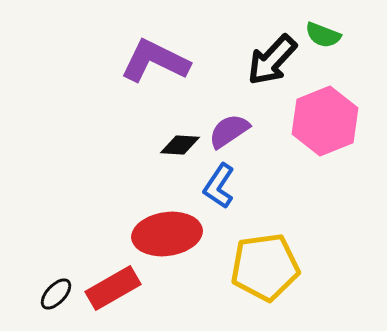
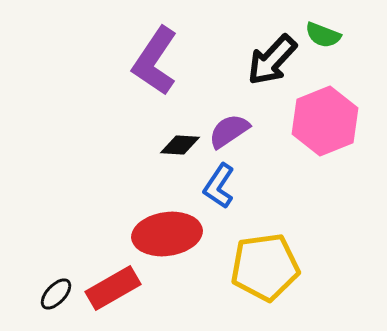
purple L-shape: rotated 82 degrees counterclockwise
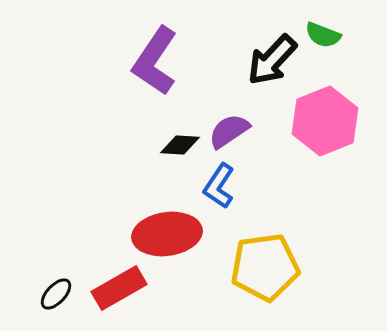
red rectangle: moved 6 px right
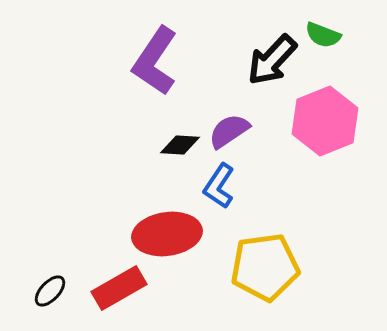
black ellipse: moved 6 px left, 3 px up
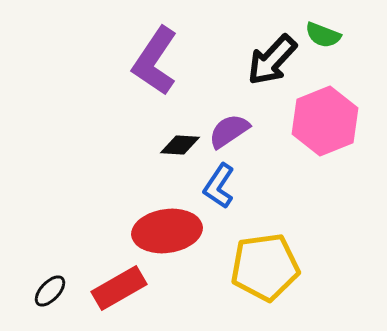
red ellipse: moved 3 px up
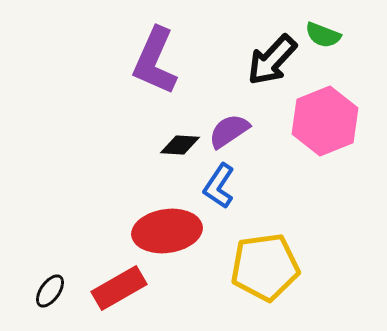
purple L-shape: rotated 10 degrees counterclockwise
black ellipse: rotated 8 degrees counterclockwise
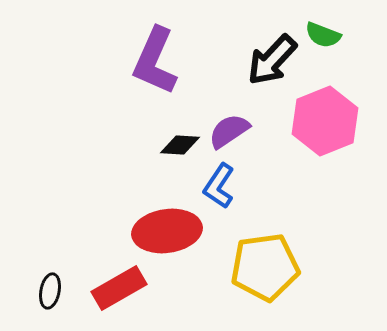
black ellipse: rotated 24 degrees counterclockwise
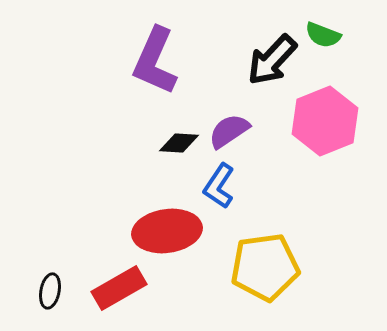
black diamond: moved 1 px left, 2 px up
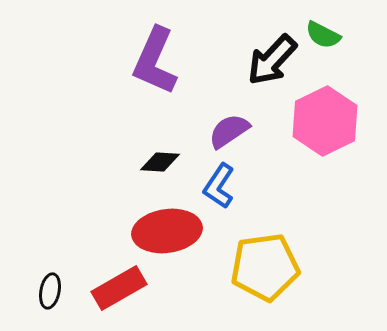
green semicircle: rotated 6 degrees clockwise
pink hexagon: rotated 4 degrees counterclockwise
black diamond: moved 19 px left, 19 px down
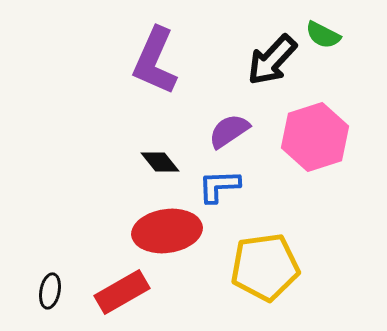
pink hexagon: moved 10 px left, 16 px down; rotated 8 degrees clockwise
black diamond: rotated 48 degrees clockwise
blue L-shape: rotated 54 degrees clockwise
red rectangle: moved 3 px right, 4 px down
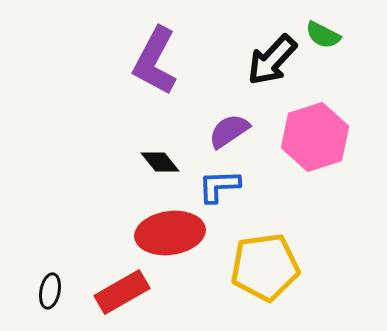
purple L-shape: rotated 4 degrees clockwise
red ellipse: moved 3 px right, 2 px down
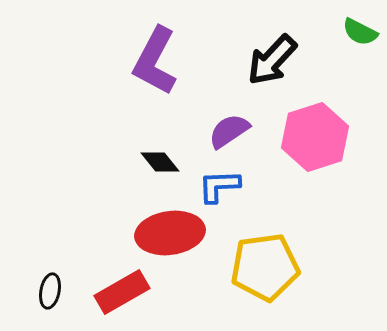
green semicircle: moved 37 px right, 3 px up
